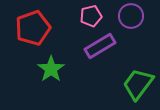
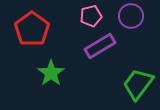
red pentagon: moved 1 px left, 1 px down; rotated 16 degrees counterclockwise
green star: moved 4 px down
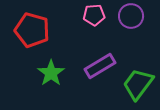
pink pentagon: moved 3 px right, 1 px up; rotated 10 degrees clockwise
red pentagon: moved 1 px down; rotated 20 degrees counterclockwise
purple rectangle: moved 20 px down
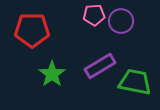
purple circle: moved 10 px left, 5 px down
red pentagon: rotated 16 degrees counterclockwise
green star: moved 1 px right, 1 px down
green trapezoid: moved 3 px left, 2 px up; rotated 64 degrees clockwise
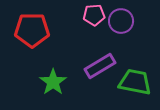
green star: moved 1 px right, 8 px down
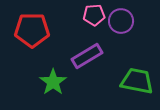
purple rectangle: moved 13 px left, 10 px up
green trapezoid: moved 2 px right, 1 px up
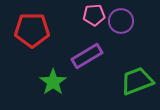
green trapezoid: rotated 32 degrees counterclockwise
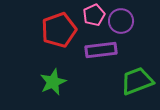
pink pentagon: rotated 20 degrees counterclockwise
red pentagon: moved 27 px right; rotated 20 degrees counterclockwise
purple rectangle: moved 14 px right, 6 px up; rotated 24 degrees clockwise
green star: rotated 12 degrees clockwise
